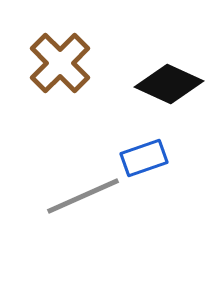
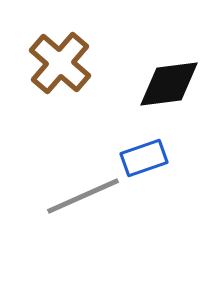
brown cross: rotated 4 degrees counterclockwise
black diamond: rotated 32 degrees counterclockwise
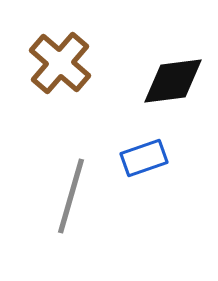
black diamond: moved 4 px right, 3 px up
gray line: moved 12 px left; rotated 50 degrees counterclockwise
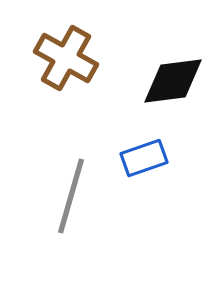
brown cross: moved 6 px right, 5 px up; rotated 12 degrees counterclockwise
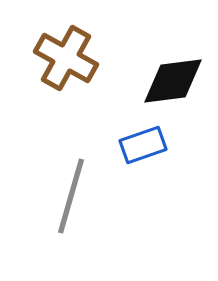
blue rectangle: moved 1 px left, 13 px up
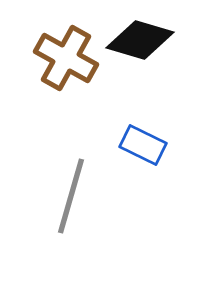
black diamond: moved 33 px left, 41 px up; rotated 24 degrees clockwise
blue rectangle: rotated 45 degrees clockwise
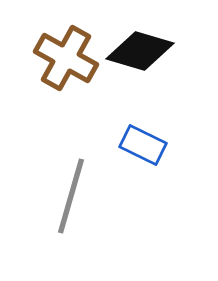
black diamond: moved 11 px down
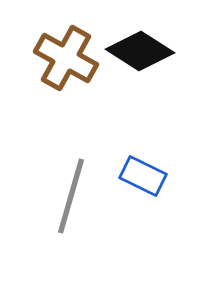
black diamond: rotated 16 degrees clockwise
blue rectangle: moved 31 px down
